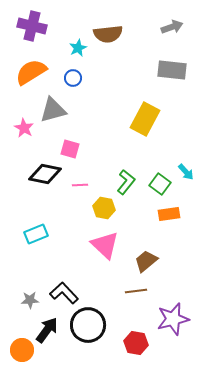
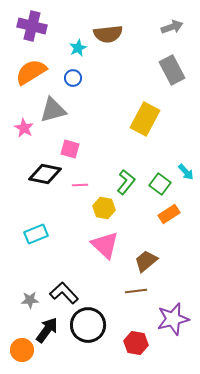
gray rectangle: rotated 56 degrees clockwise
orange rectangle: rotated 25 degrees counterclockwise
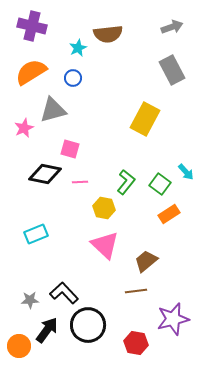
pink star: rotated 18 degrees clockwise
pink line: moved 3 px up
orange circle: moved 3 px left, 4 px up
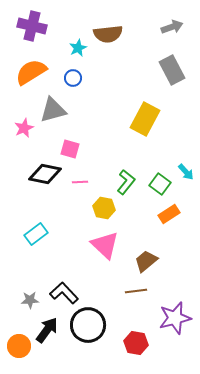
cyan rectangle: rotated 15 degrees counterclockwise
purple star: moved 2 px right, 1 px up
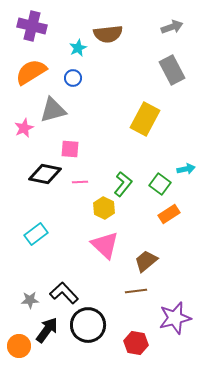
pink square: rotated 12 degrees counterclockwise
cyan arrow: moved 3 px up; rotated 60 degrees counterclockwise
green L-shape: moved 3 px left, 2 px down
yellow hexagon: rotated 15 degrees clockwise
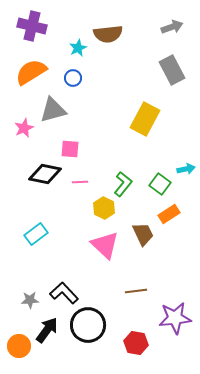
brown trapezoid: moved 3 px left, 27 px up; rotated 105 degrees clockwise
purple star: rotated 8 degrees clockwise
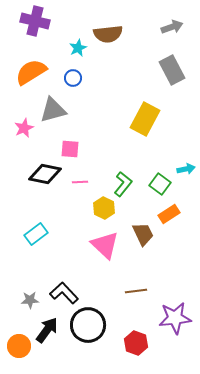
purple cross: moved 3 px right, 5 px up
red hexagon: rotated 10 degrees clockwise
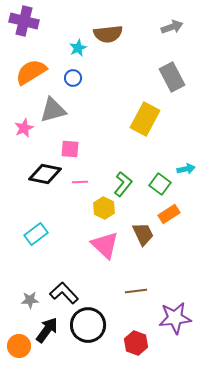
purple cross: moved 11 px left
gray rectangle: moved 7 px down
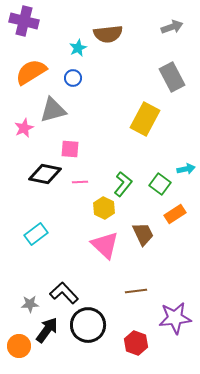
orange rectangle: moved 6 px right
gray star: moved 4 px down
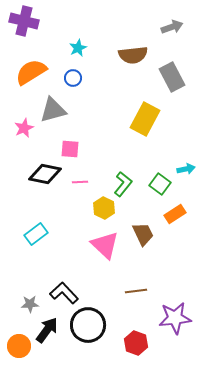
brown semicircle: moved 25 px right, 21 px down
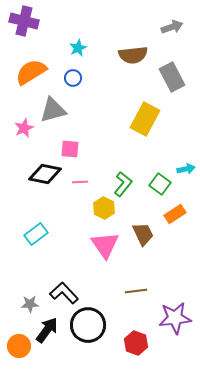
pink triangle: rotated 12 degrees clockwise
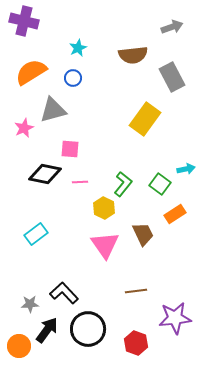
yellow rectangle: rotated 8 degrees clockwise
black circle: moved 4 px down
